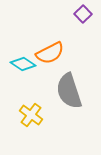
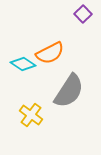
gray semicircle: rotated 129 degrees counterclockwise
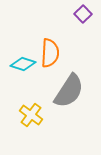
orange semicircle: rotated 60 degrees counterclockwise
cyan diamond: rotated 15 degrees counterclockwise
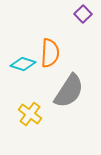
yellow cross: moved 1 px left, 1 px up
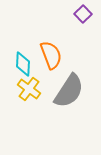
orange semicircle: moved 1 px right, 2 px down; rotated 24 degrees counterclockwise
cyan diamond: rotated 75 degrees clockwise
yellow cross: moved 1 px left, 25 px up
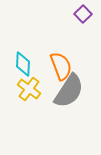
orange semicircle: moved 10 px right, 11 px down
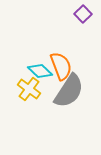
cyan diamond: moved 17 px right, 7 px down; rotated 50 degrees counterclockwise
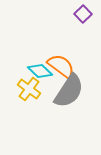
orange semicircle: rotated 32 degrees counterclockwise
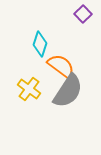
cyan diamond: moved 27 px up; rotated 65 degrees clockwise
gray semicircle: moved 1 px left
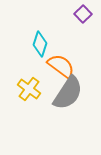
gray semicircle: moved 2 px down
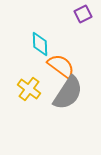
purple square: rotated 18 degrees clockwise
cyan diamond: rotated 20 degrees counterclockwise
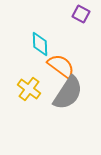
purple square: moved 2 px left; rotated 36 degrees counterclockwise
